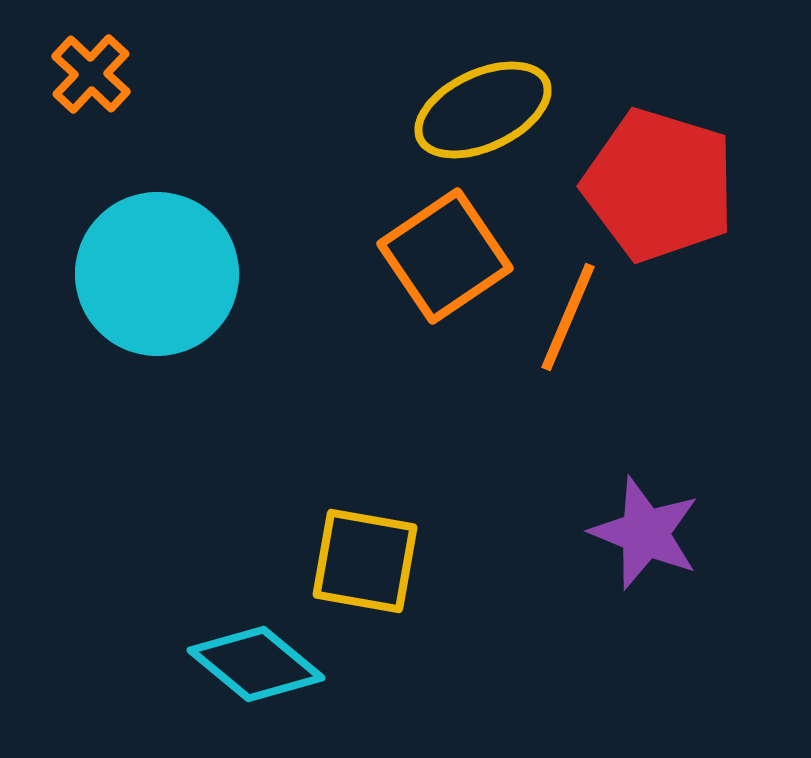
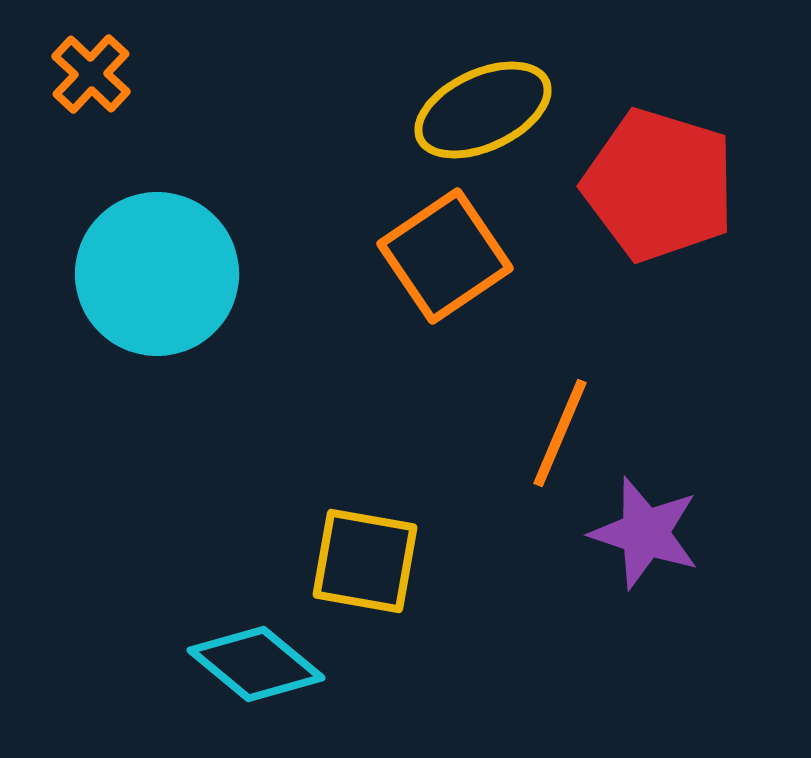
orange line: moved 8 px left, 116 px down
purple star: rotated 4 degrees counterclockwise
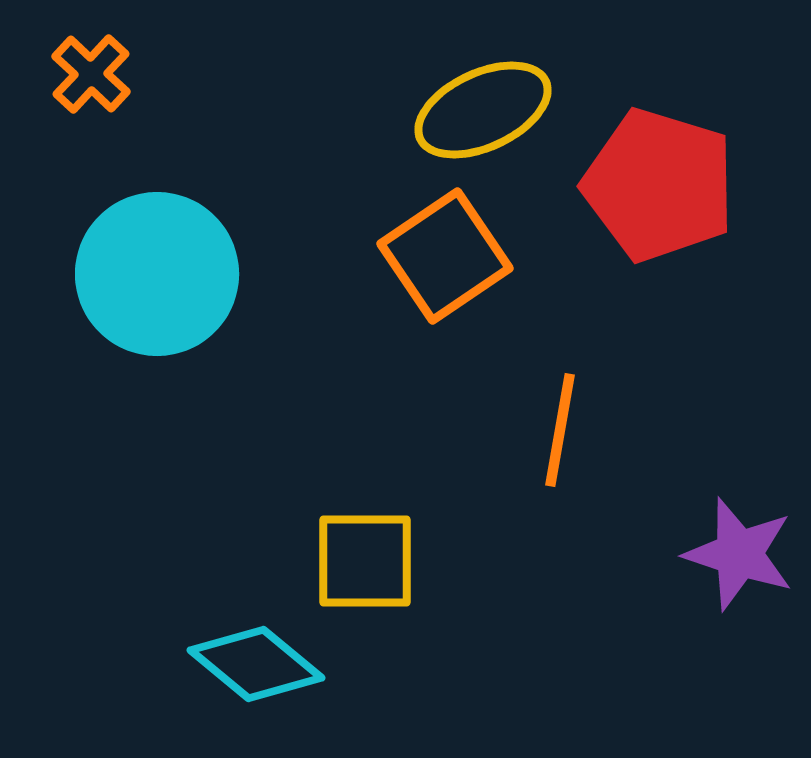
orange line: moved 3 px up; rotated 13 degrees counterclockwise
purple star: moved 94 px right, 21 px down
yellow square: rotated 10 degrees counterclockwise
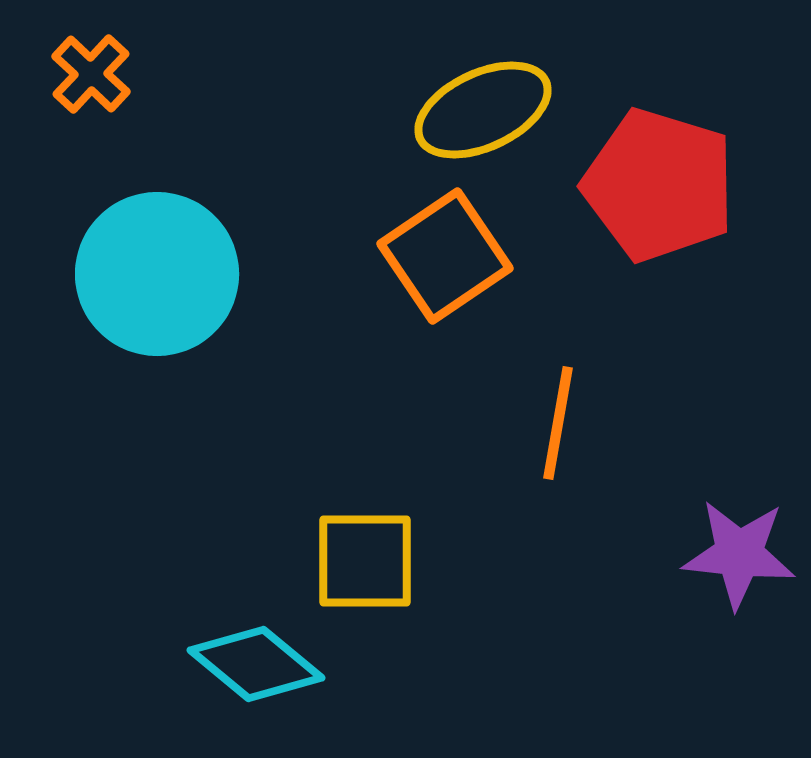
orange line: moved 2 px left, 7 px up
purple star: rotated 12 degrees counterclockwise
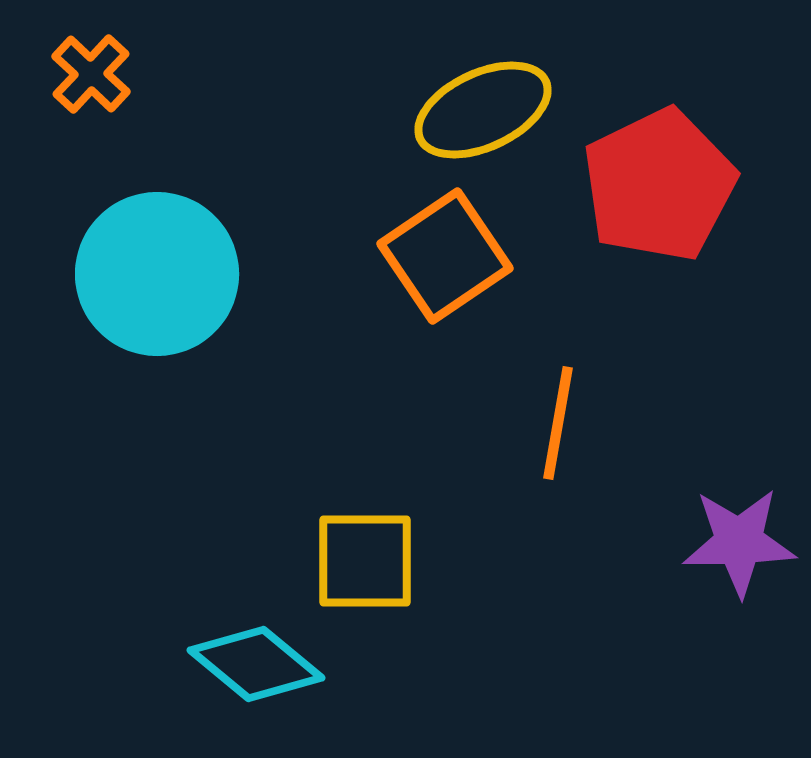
red pentagon: rotated 29 degrees clockwise
purple star: moved 12 px up; rotated 7 degrees counterclockwise
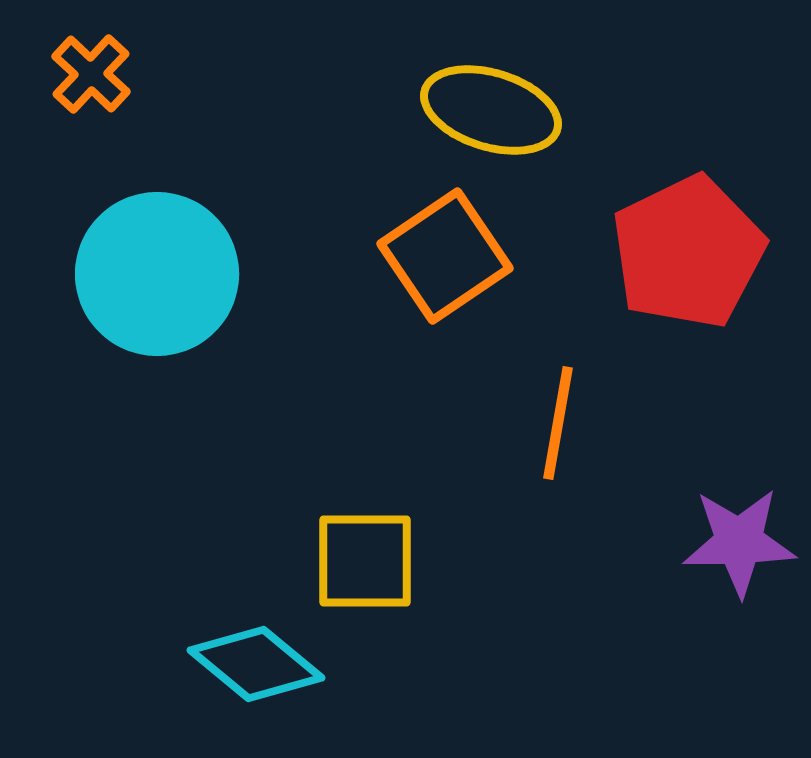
yellow ellipse: moved 8 px right; rotated 42 degrees clockwise
red pentagon: moved 29 px right, 67 px down
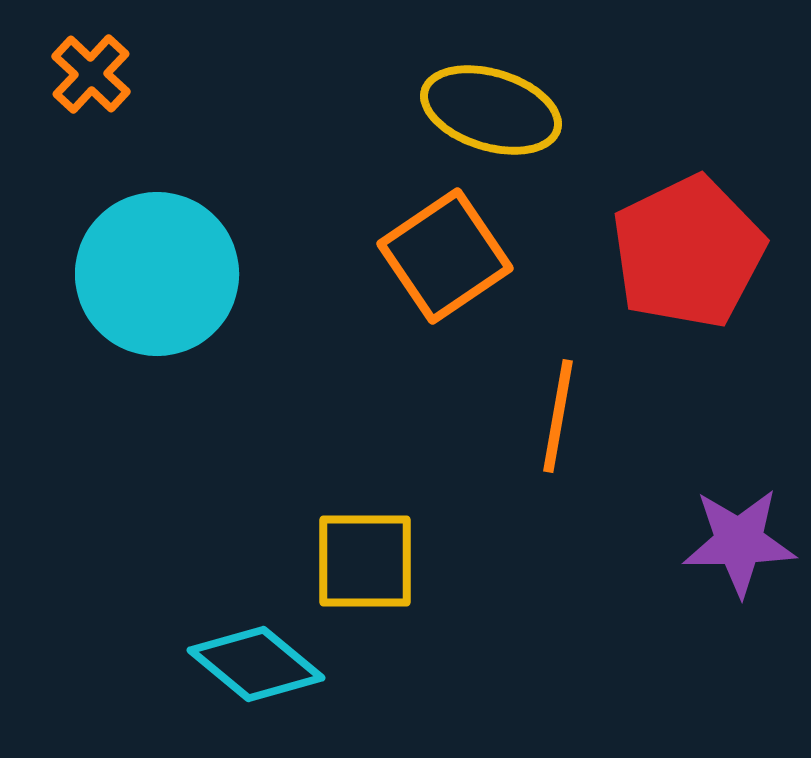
orange line: moved 7 px up
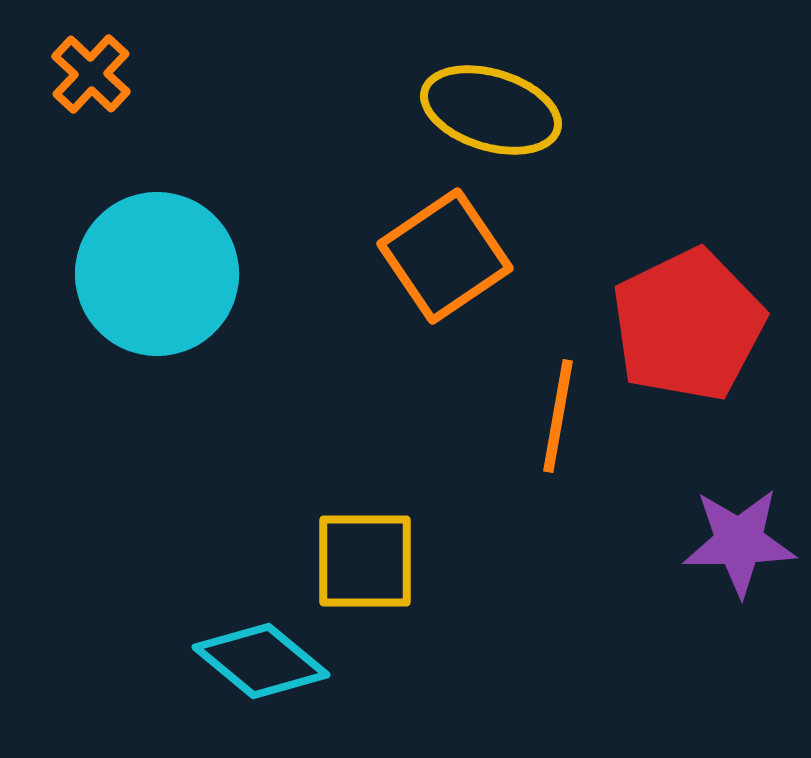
red pentagon: moved 73 px down
cyan diamond: moved 5 px right, 3 px up
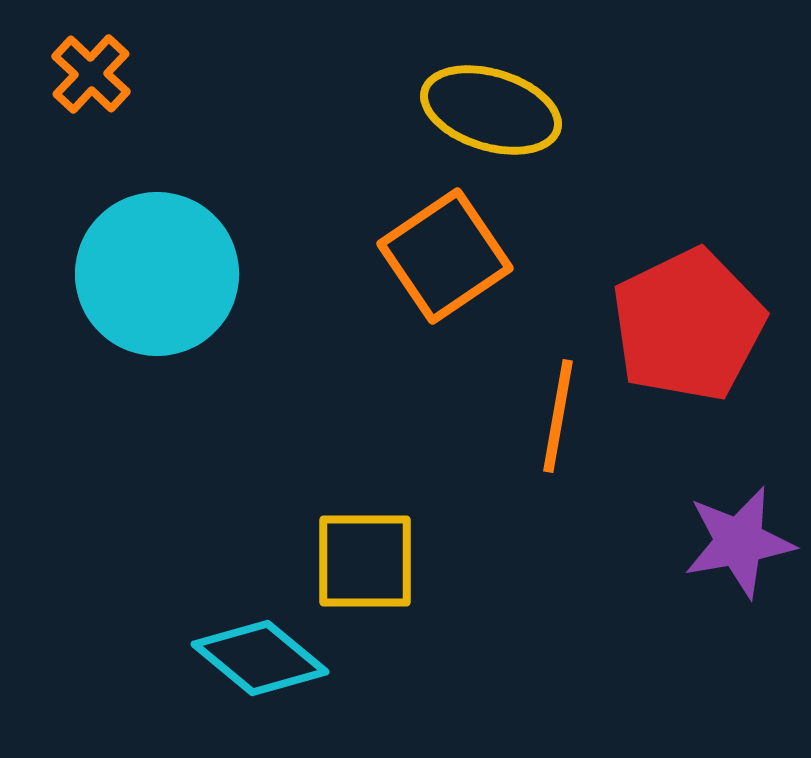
purple star: rotated 9 degrees counterclockwise
cyan diamond: moved 1 px left, 3 px up
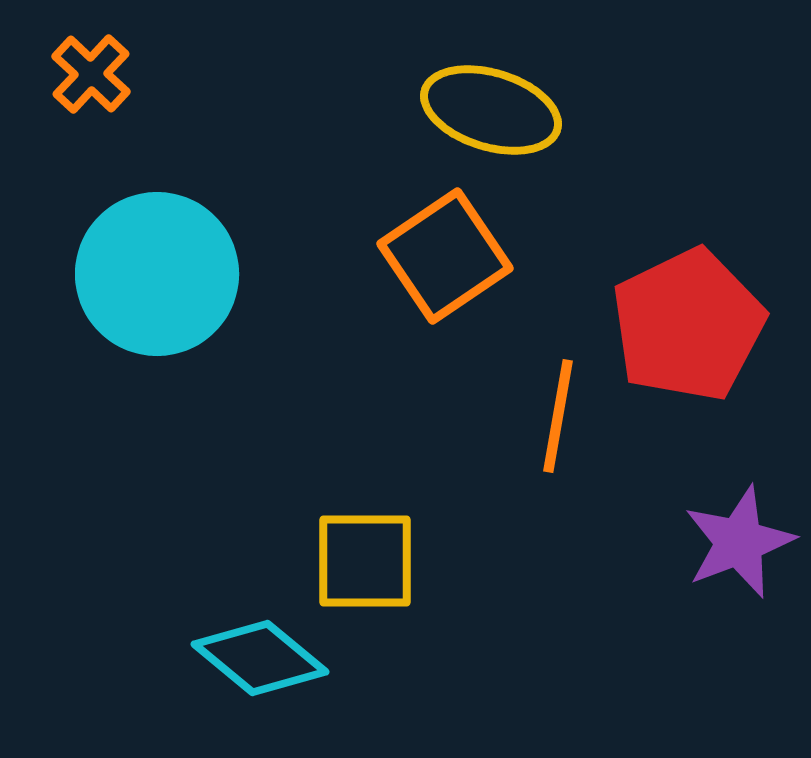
purple star: rotated 11 degrees counterclockwise
